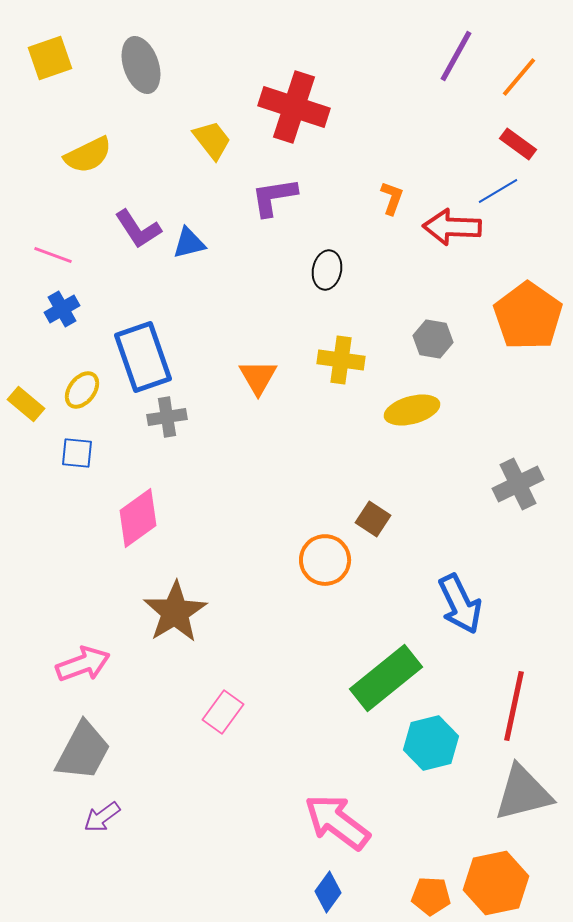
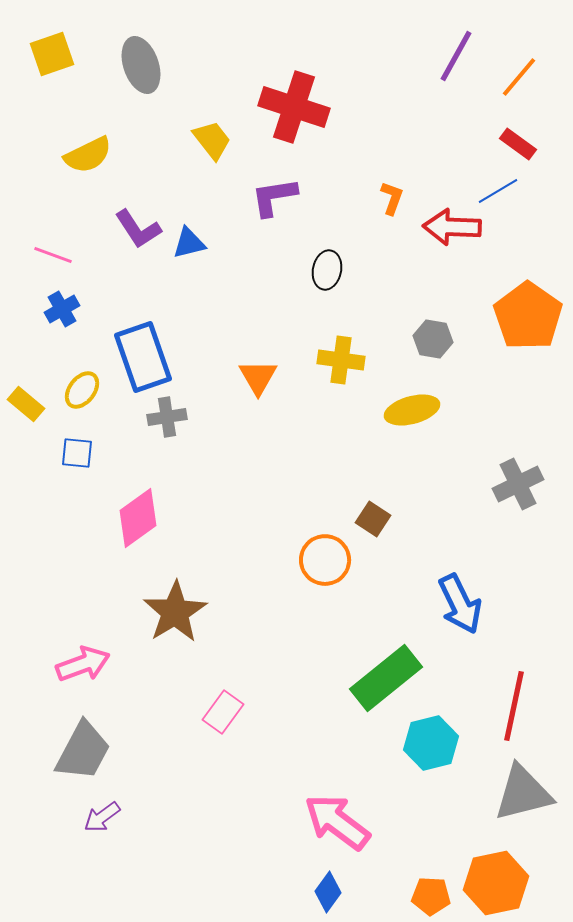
yellow square at (50, 58): moved 2 px right, 4 px up
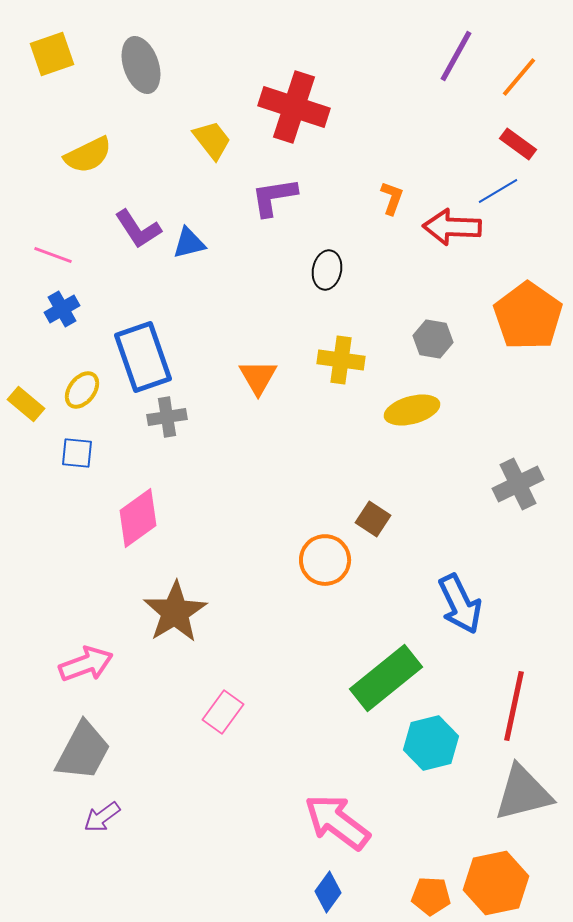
pink arrow at (83, 664): moved 3 px right
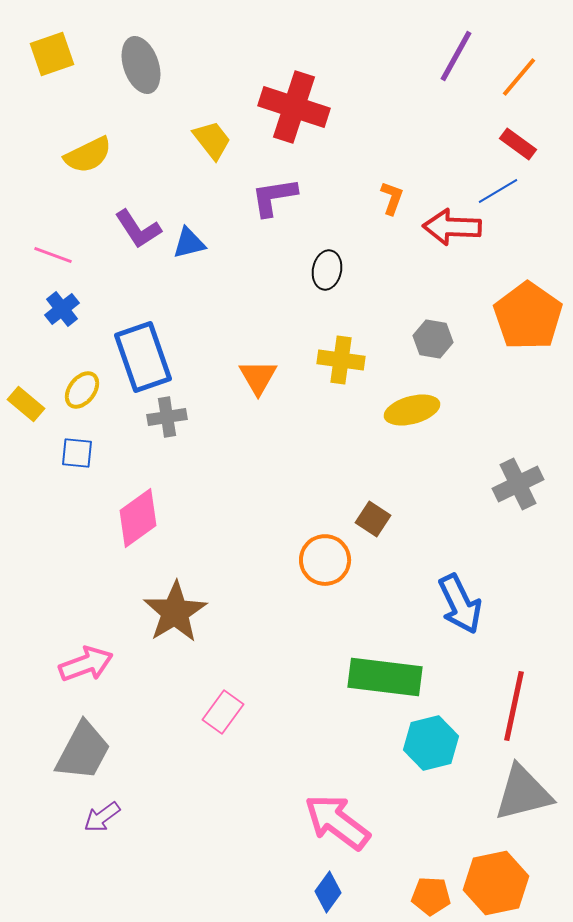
blue cross at (62, 309): rotated 8 degrees counterclockwise
green rectangle at (386, 678): moved 1 px left, 1 px up; rotated 46 degrees clockwise
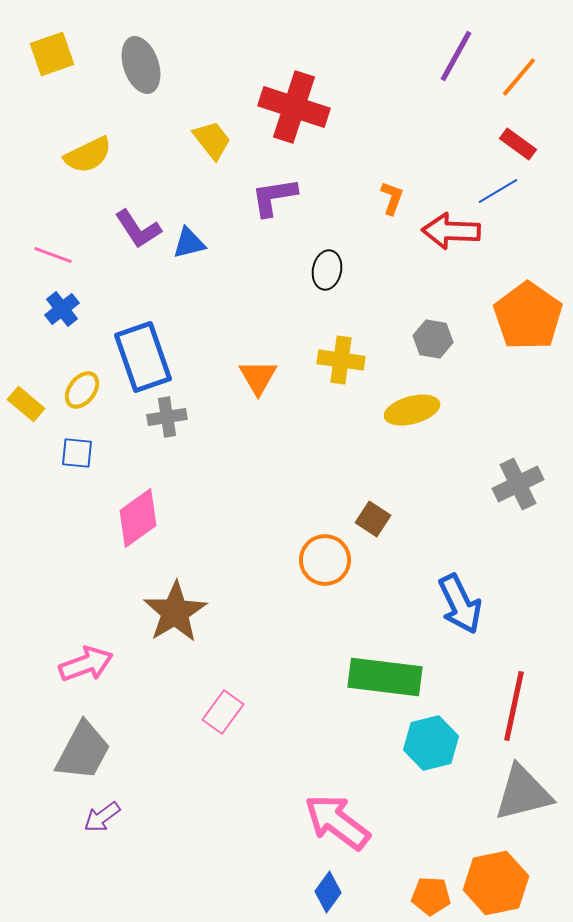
red arrow at (452, 227): moved 1 px left, 4 px down
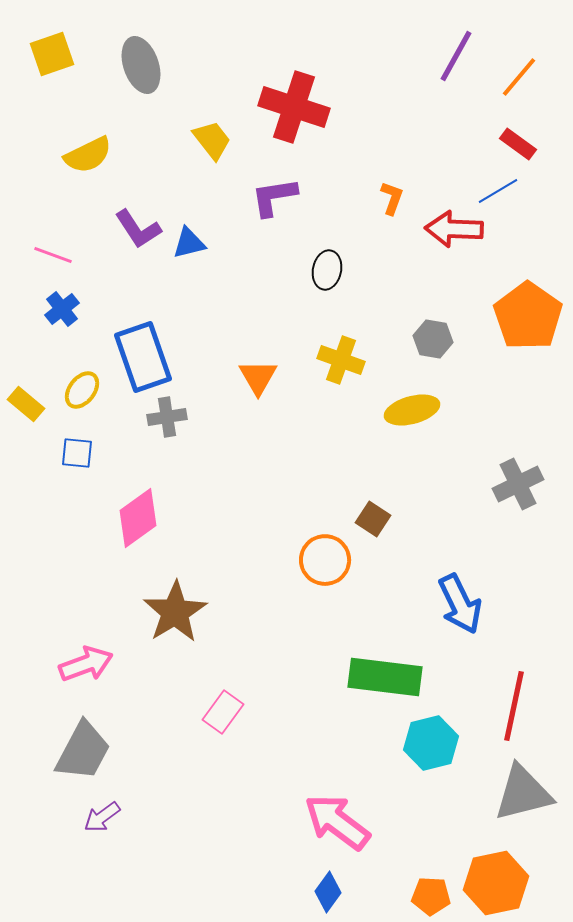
red arrow at (451, 231): moved 3 px right, 2 px up
yellow cross at (341, 360): rotated 12 degrees clockwise
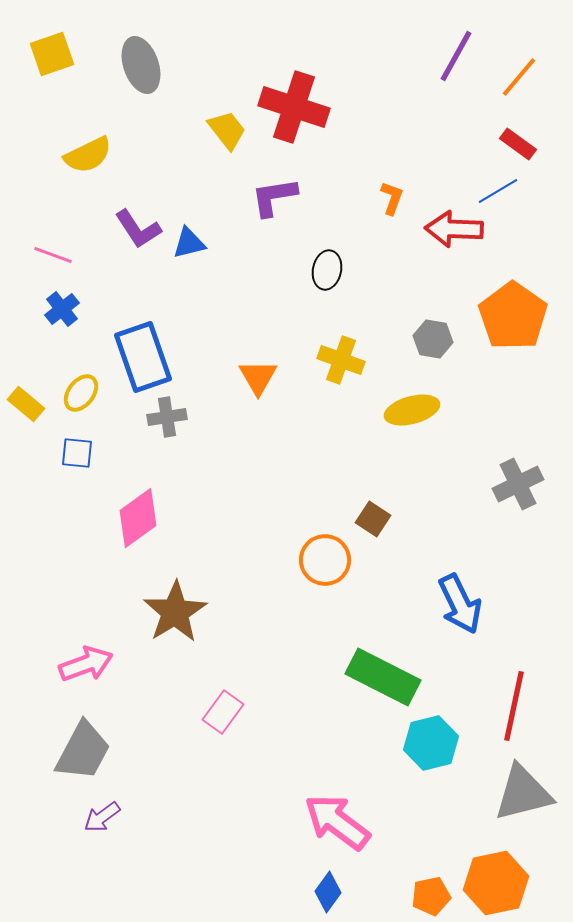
yellow trapezoid at (212, 140): moved 15 px right, 10 px up
orange pentagon at (528, 316): moved 15 px left
yellow ellipse at (82, 390): moved 1 px left, 3 px down
green rectangle at (385, 677): moved 2 px left; rotated 20 degrees clockwise
orange pentagon at (431, 896): rotated 15 degrees counterclockwise
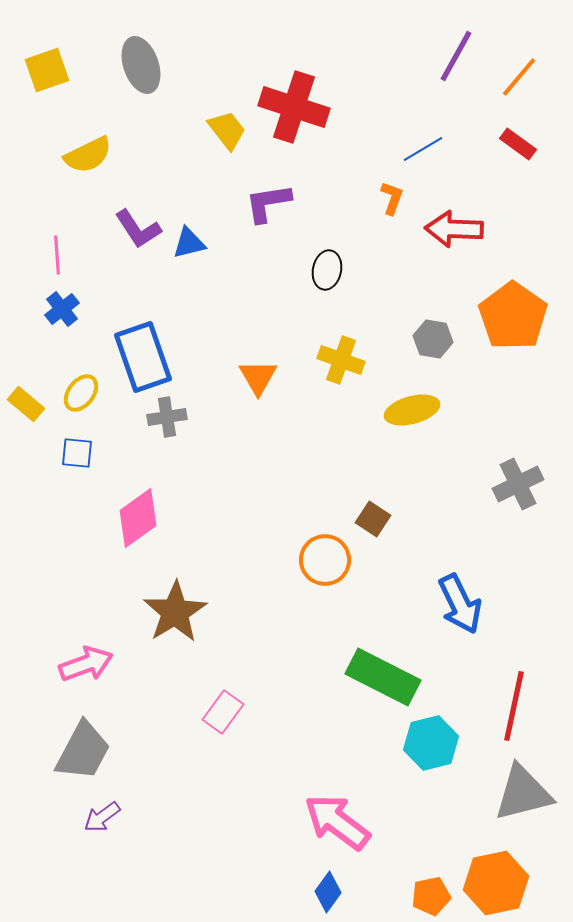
yellow square at (52, 54): moved 5 px left, 16 px down
blue line at (498, 191): moved 75 px left, 42 px up
purple L-shape at (274, 197): moved 6 px left, 6 px down
pink line at (53, 255): moved 4 px right; rotated 66 degrees clockwise
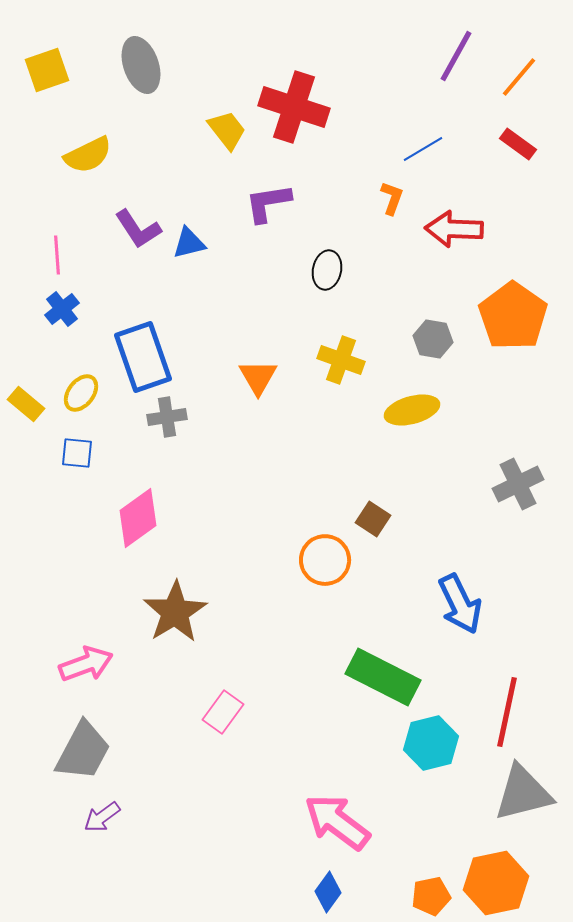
red line at (514, 706): moved 7 px left, 6 px down
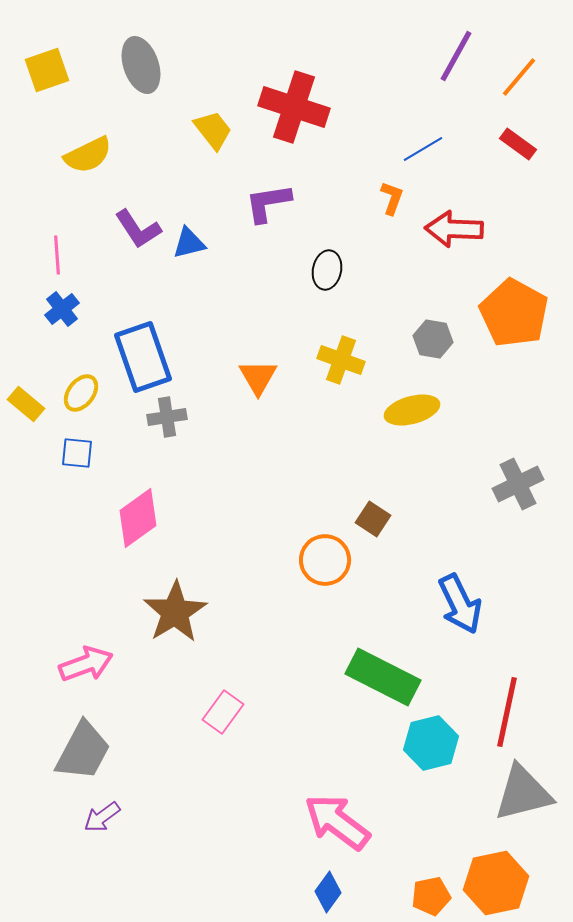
yellow trapezoid at (227, 130): moved 14 px left
orange pentagon at (513, 316): moved 1 px right, 3 px up; rotated 6 degrees counterclockwise
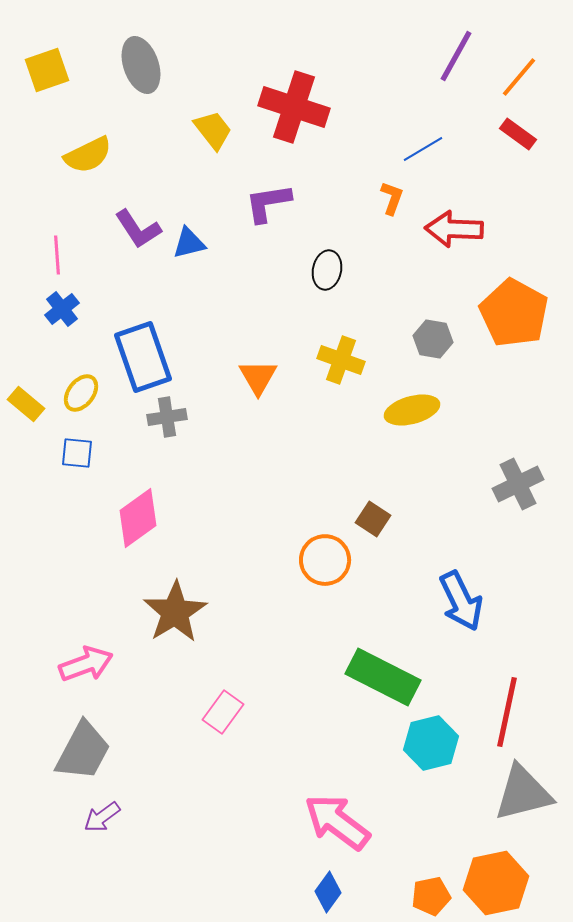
red rectangle at (518, 144): moved 10 px up
blue arrow at (460, 604): moved 1 px right, 3 px up
